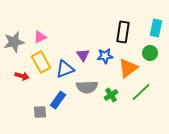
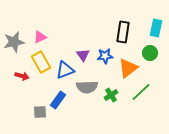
blue triangle: moved 1 px down
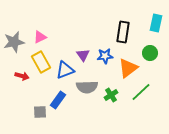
cyan rectangle: moved 5 px up
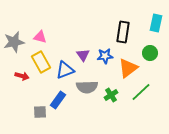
pink triangle: rotated 40 degrees clockwise
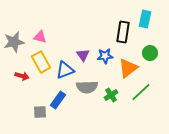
cyan rectangle: moved 11 px left, 4 px up
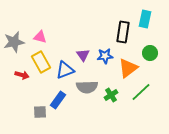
red arrow: moved 1 px up
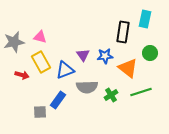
orange triangle: rotated 45 degrees counterclockwise
green line: rotated 25 degrees clockwise
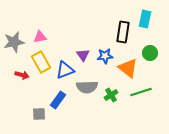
pink triangle: rotated 24 degrees counterclockwise
gray square: moved 1 px left, 2 px down
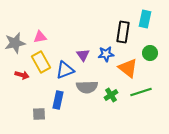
gray star: moved 1 px right, 1 px down
blue star: moved 1 px right, 2 px up
blue rectangle: rotated 24 degrees counterclockwise
